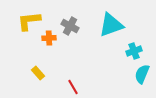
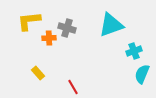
gray cross: moved 3 px left, 2 px down; rotated 12 degrees counterclockwise
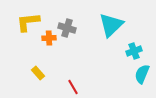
yellow L-shape: moved 1 px left, 1 px down
cyan triangle: rotated 24 degrees counterclockwise
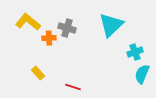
yellow L-shape: rotated 45 degrees clockwise
cyan cross: moved 1 px right, 1 px down
red line: rotated 42 degrees counterclockwise
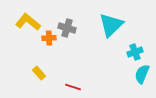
yellow rectangle: moved 1 px right
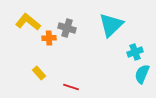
red line: moved 2 px left
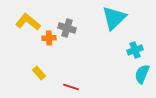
cyan triangle: moved 3 px right, 7 px up
cyan cross: moved 2 px up
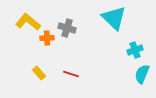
cyan triangle: rotated 32 degrees counterclockwise
orange cross: moved 2 px left
red line: moved 13 px up
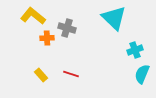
yellow L-shape: moved 5 px right, 6 px up
yellow rectangle: moved 2 px right, 2 px down
